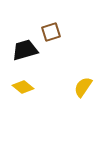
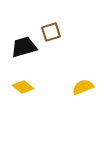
black trapezoid: moved 1 px left, 3 px up
yellow semicircle: rotated 35 degrees clockwise
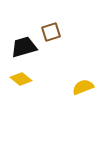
yellow diamond: moved 2 px left, 8 px up
